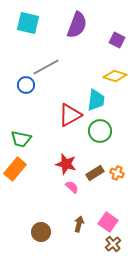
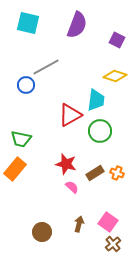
brown circle: moved 1 px right
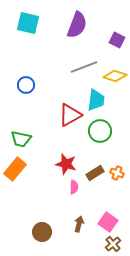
gray line: moved 38 px right; rotated 8 degrees clockwise
pink semicircle: moved 2 px right; rotated 48 degrees clockwise
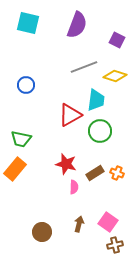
brown cross: moved 2 px right, 1 px down; rotated 28 degrees clockwise
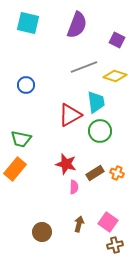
cyan trapezoid: moved 2 px down; rotated 15 degrees counterclockwise
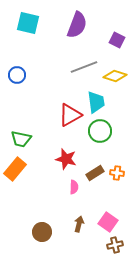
blue circle: moved 9 px left, 10 px up
red star: moved 5 px up
orange cross: rotated 16 degrees counterclockwise
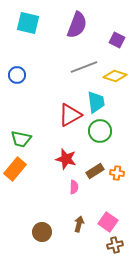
brown rectangle: moved 2 px up
